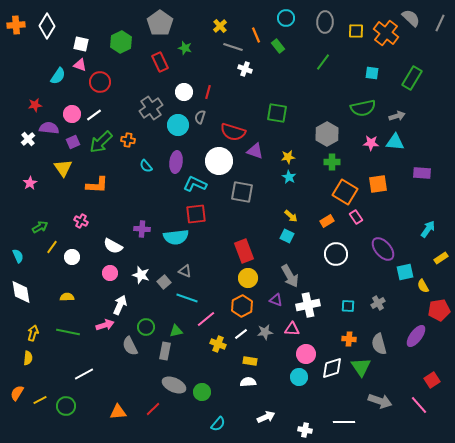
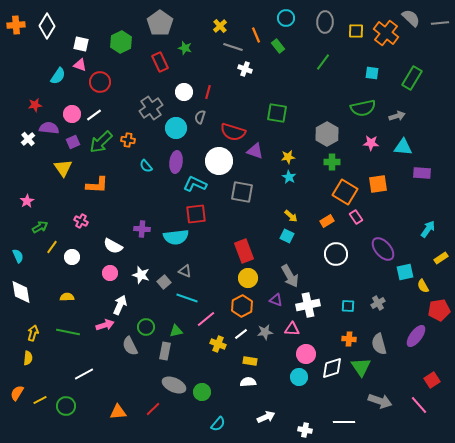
gray line at (440, 23): rotated 60 degrees clockwise
cyan circle at (178, 125): moved 2 px left, 3 px down
cyan triangle at (395, 142): moved 8 px right, 5 px down
pink star at (30, 183): moved 3 px left, 18 px down
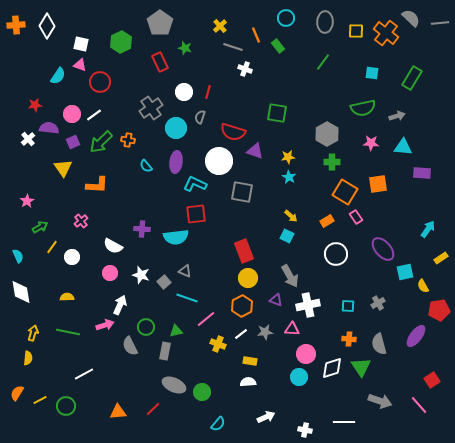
pink cross at (81, 221): rotated 24 degrees clockwise
